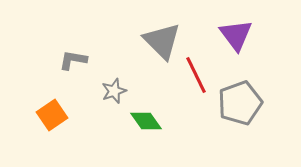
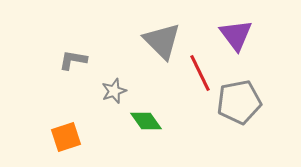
red line: moved 4 px right, 2 px up
gray pentagon: moved 1 px left, 1 px up; rotated 9 degrees clockwise
orange square: moved 14 px right, 22 px down; rotated 16 degrees clockwise
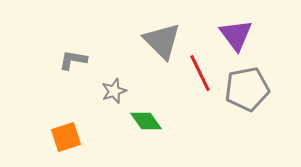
gray pentagon: moved 8 px right, 13 px up
